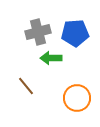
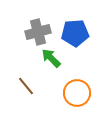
green arrow: rotated 45 degrees clockwise
orange circle: moved 5 px up
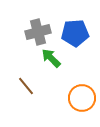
orange circle: moved 5 px right, 5 px down
